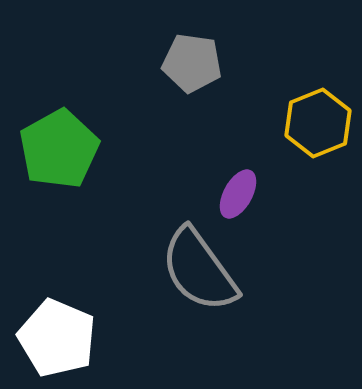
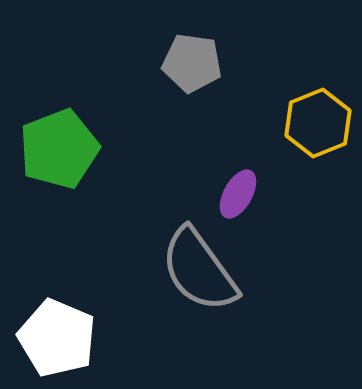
green pentagon: rotated 8 degrees clockwise
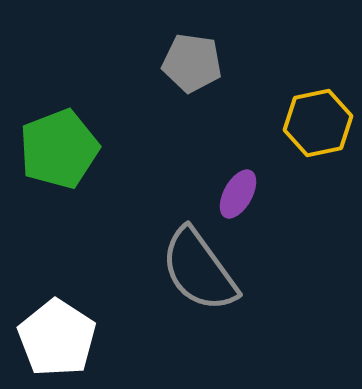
yellow hexagon: rotated 10 degrees clockwise
white pentagon: rotated 10 degrees clockwise
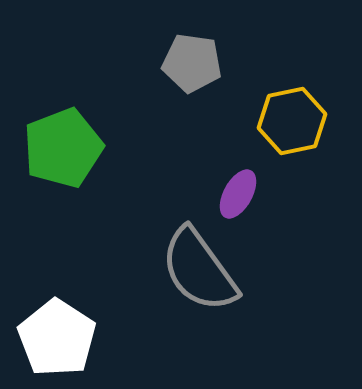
yellow hexagon: moved 26 px left, 2 px up
green pentagon: moved 4 px right, 1 px up
